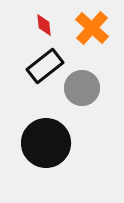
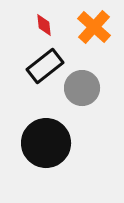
orange cross: moved 2 px right, 1 px up
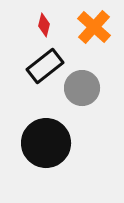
red diamond: rotated 20 degrees clockwise
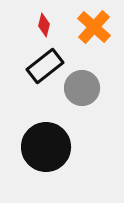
black circle: moved 4 px down
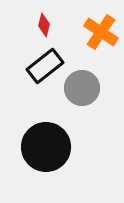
orange cross: moved 7 px right, 5 px down; rotated 8 degrees counterclockwise
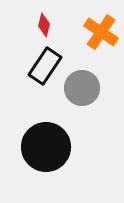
black rectangle: rotated 18 degrees counterclockwise
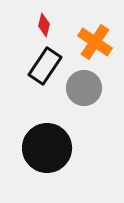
orange cross: moved 6 px left, 10 px down
gray circle: moved 2 px right
black circle: moved 1 px right, 1 px down
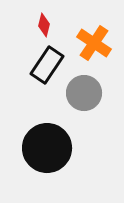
orange cross: moved 1 px left, 1 px down
black rectangle: moved 2 px right, 1 px up
gray circle: moved 5 px down
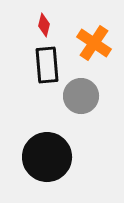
black rectangle: rotated 39 degrees counterclockwise
gray circle: moved 3 px left, 3 px down
black circle: moved 9 px down
